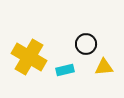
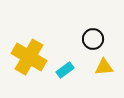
black circle: moved 7 px right, 5 px up
cyan rectangle: rotated 24 degrees counterclockwise
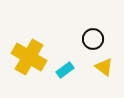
yellow triangle: rotated 42 degrees clockwise
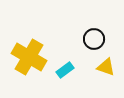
black circle: moved 1 px right
yellow triangle: moved 2 px right; rotated 18 degrees counterclockwise
